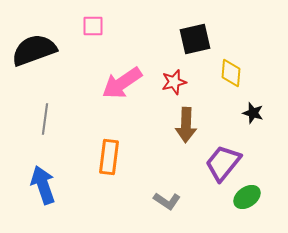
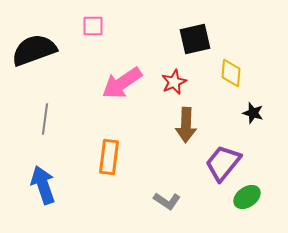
red star: rotated 10 degrees counterclockwise
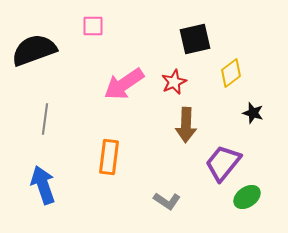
yellow diamond: rotated 48 degrees clockwise
pink arrow: moved 2 px right, 1 px down
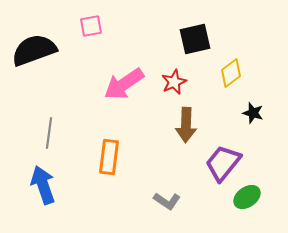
pink square: moved 2 px left; rotated 10 degrees counterclockwise
gray line: moved 4 px right, 14 px down
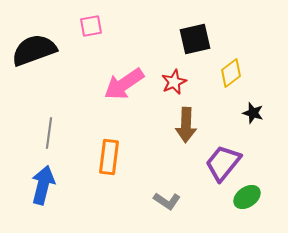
blue arrow: rotated 33 degrees clockwise
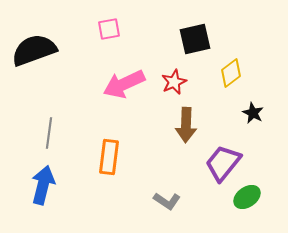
pink square: moved 18 px right, 3 px down
pink arrow: rotated 9 degrees clockwise
black star: rotated 10 degrees clockwise
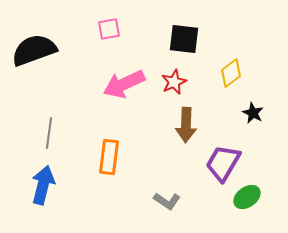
black square: moved 11 px left; rotated 20 degrees clockwise
purple trapezoid: rotated 9 degrees counterclockwise
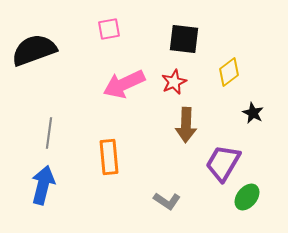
yellow diamond: moved 2 px left, 1 px up
orange rectangle: rotated 12 degrees counterclockwise
green ellipse: rotated 16 degrees counterclockwise
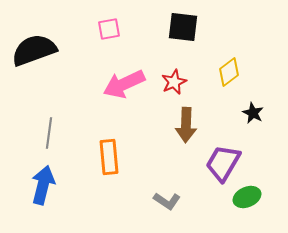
black square: moved 1 px left, 12 px up
green ellipse: rotated 28 degrees clockwise
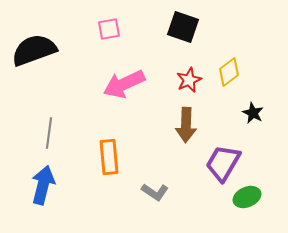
black square: rotated 12 degrees clockwise
red star: moved 15 px right, 2 px up
gray L-shape: moved 12 px left, 9 px up
